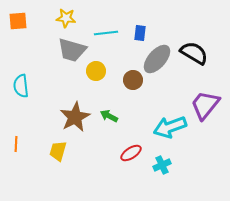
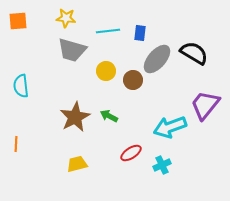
cyan line: moved 2 px right, 2 px up
yellow circle: moved 10 px right
yellow trapezoid: moved 19 px right, 13 px down; rotated 60 degrees clockwise
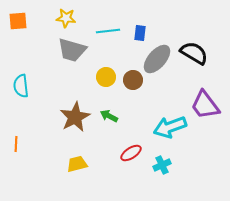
yellow circle: moved 6 px down
purple trapezoid: rotated 76 degrees counterclockwise
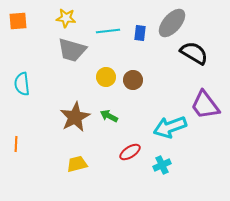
gray ellipse: moved 15 px right, 36 px up
cyan semicircle: moved 1 px right, 2 px up
red ellipse: moved 1 px left, 1 px up
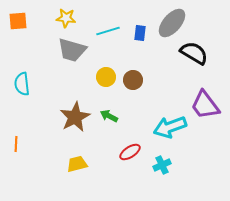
cyan line: rotated 10 degrees counterclockwise
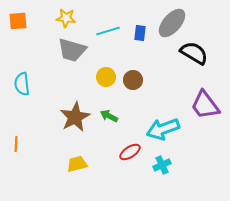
cyan arrow: moved 7 px left, 2 px down
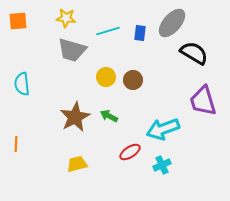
purple trapezoid: moved 2 px left, 4 px up; rotated 20 degrees clockwise
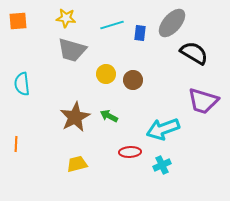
cyan line: moved 4 px right, 6 px up
yellow circle: moved 3 px up
purple trapezoid: rotated 56 degrees counterclockwise
red ellipse: rotated 30 degrees clockwise
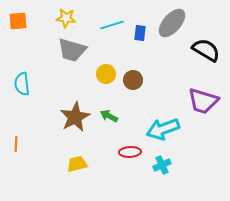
black semicircle: moved 12 px right, 3 px up
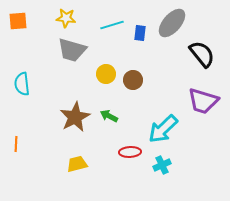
black semicircle: moved 4 px left, 4 px down; rotated 20 degrees clockwise
cyan arrow: rotated 24 degrees counterclockwise
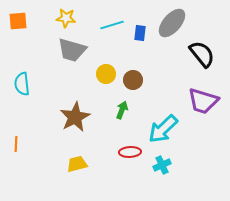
green arrow: moved 13 px right, 6 px up; rotated 84 degrees clockwise
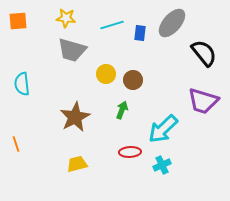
black semicircle: moved 2 px right, 1 px up
orange line: rotated 21 degrees counterclockwise
